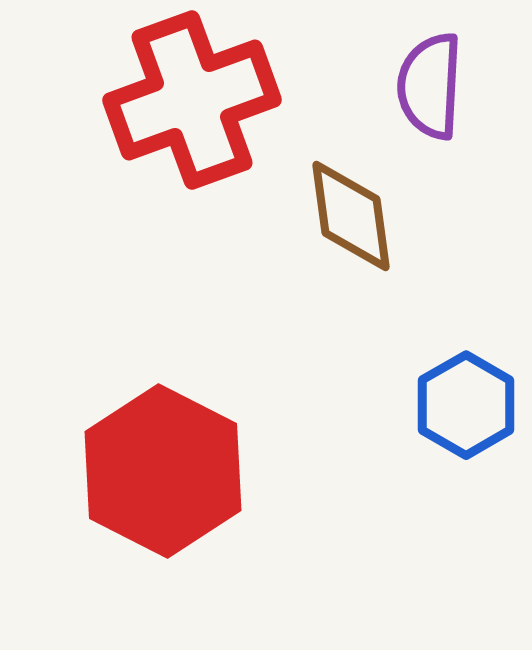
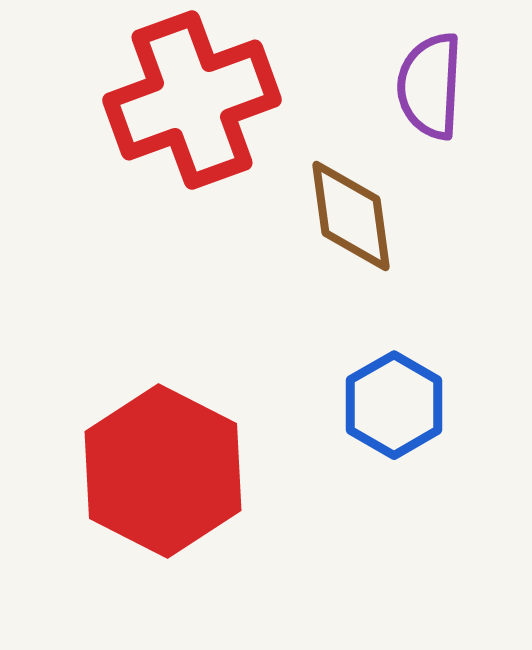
blue hexagon: moved 72 px left
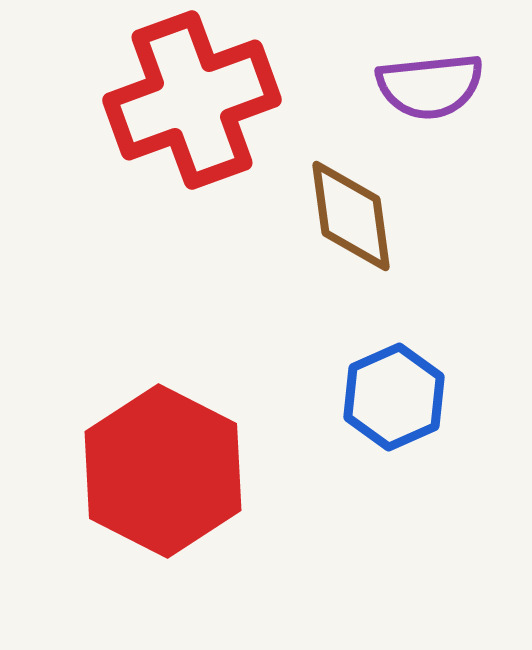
purple semicircle: rotated 99 degrees counterclockwise
blue hexagon: moved 8 px up; rotated 6 degrees clockwise
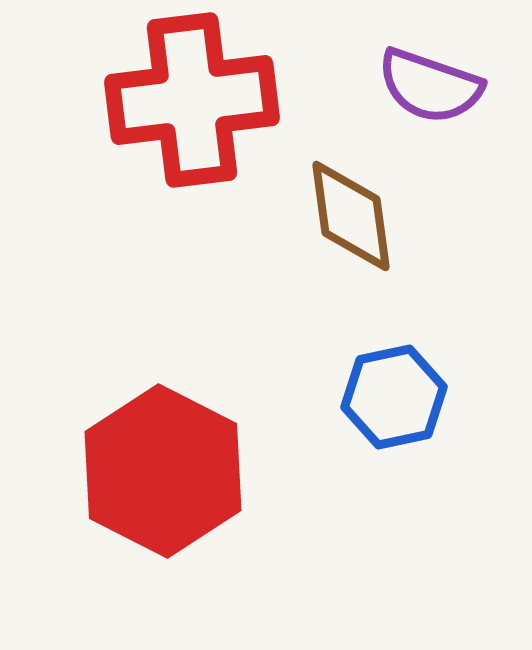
purple semicircle: rotated 25 degrees clockwise
red cross: rotated 13 degrees clockwise
blue hexagon: rotated 12 degrees clockwise
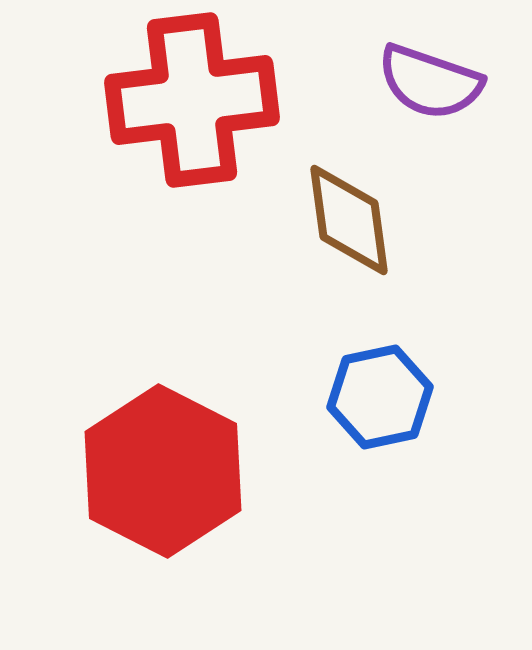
purple semicircle: moved 4 px up
brown diamond: moved 2 px left, 4 px down
blue hexagon: moved 14 px left
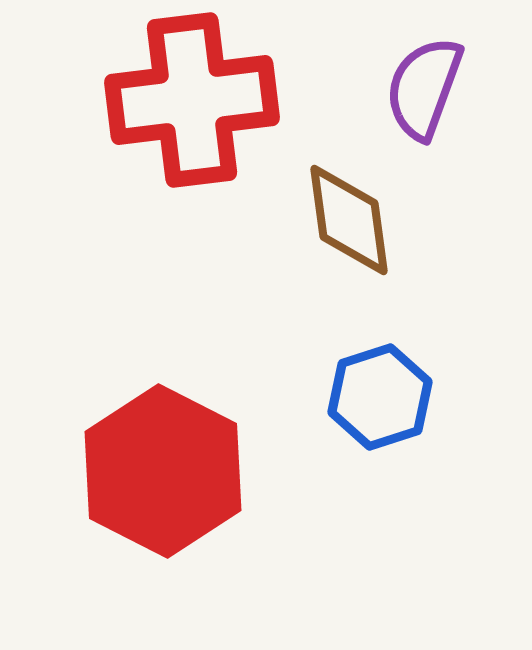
purple semicircle: moved 6 px left, 6 px down; rotated 91 degrees clockwise
blue hexagon: rotated 6 degrees counterclockwise
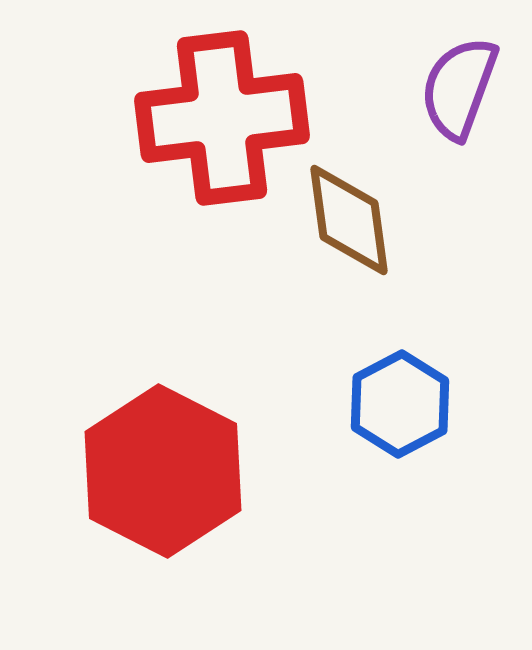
purple semicircle: moved 35 px right
red cross: moved 30 px right, 18 px down
blue hexagon: moved 20 px right, 7 px down; rotated 10 degrees counterclockwise
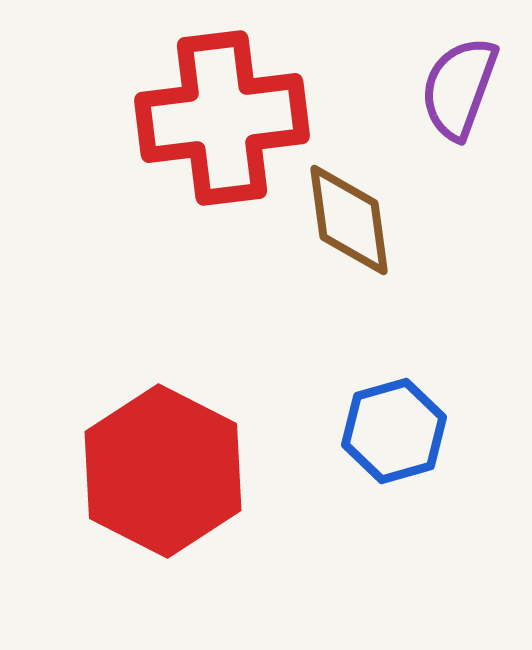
blue hexagon: moved 6 px left, 27 px down; rotated 12 degrees clockwise
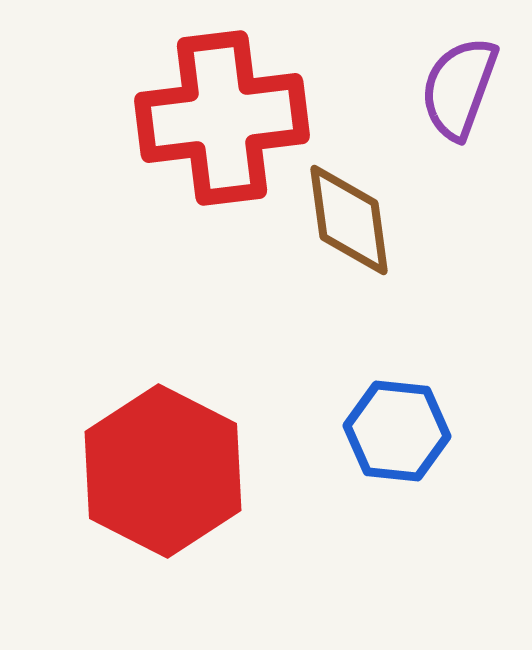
blue hexagon: moved 3 px right; rotated 22 degrees clockwise
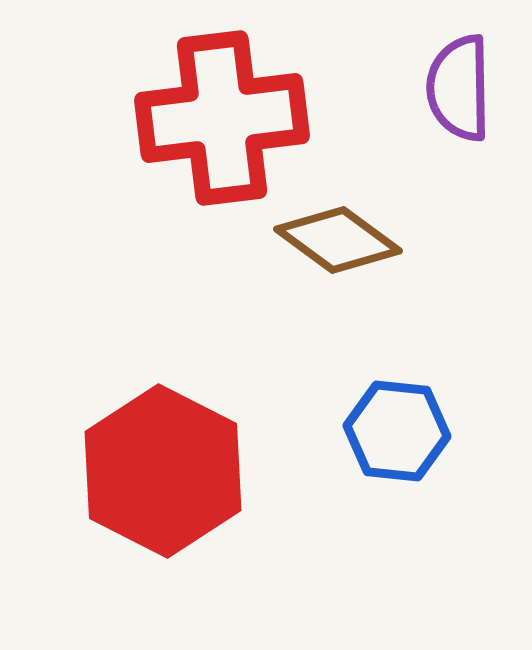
purple semicircle: rotated 21 degrees counterclockwise
brown diamond: moved 11 px left, 20 px down; rotated 46 degrees counterclockwise
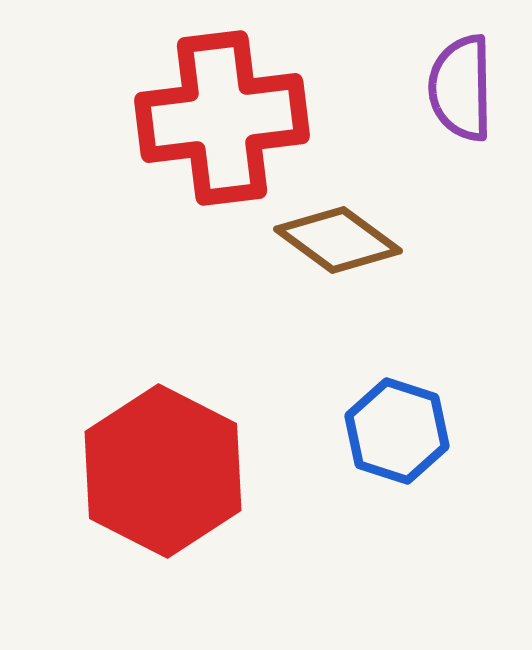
purple semicircle: moved 2 px right
blue hexagon: rotated 12 degrees clockwise
